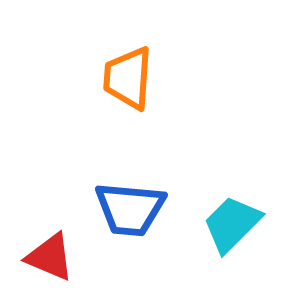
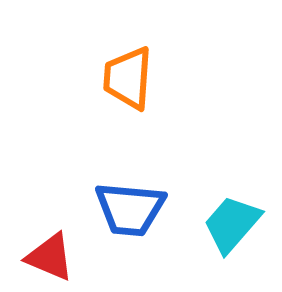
cyan trapezoid: rotated 4 degrees counterclockwise
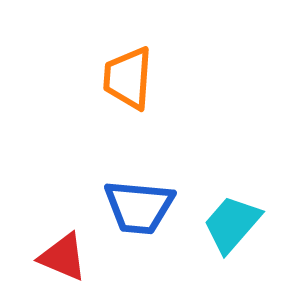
blue trapezoid: moved 9 px right, 2 px up
red triangle: moved 13 px right
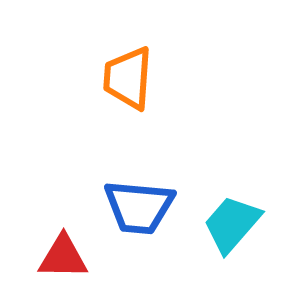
red triangle: rotated 22 degrees counterclockwise
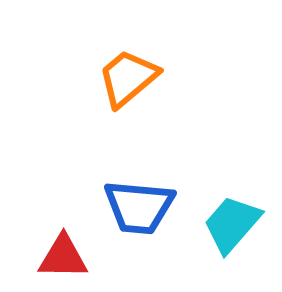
orange trapezoid: rotated 46 degrees clockwise
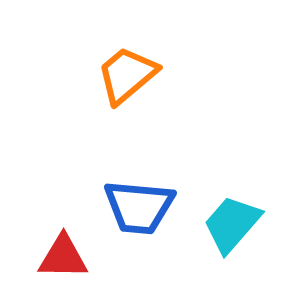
orange trapezoid: moved 1 px left, 3 px up
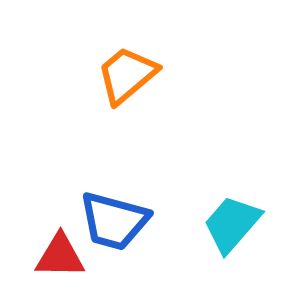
blue trapezoid: moved 25 px left, 14 px down; rotated 10 degrees clockwise
red triangle: moved 3 px left, 1 px up
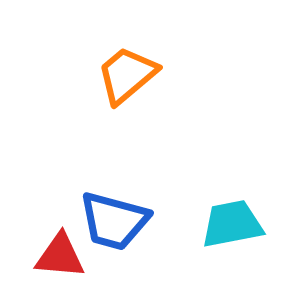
cyan trapezoid: rotated 38 degrees clockwise
red triangle: rotated 4 degrees clockwise
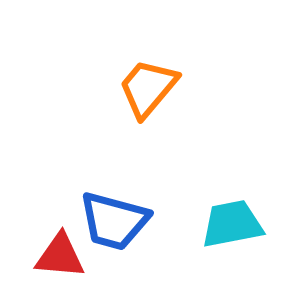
orange trapezoid: moved 21 px right, 13 px down; rotated 10 degrees counterclockwise
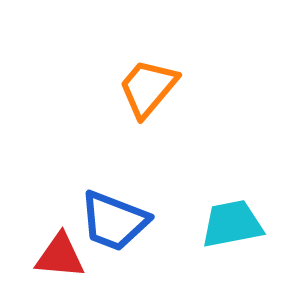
blue trapezoid: rotated 6 degrees clockwise
